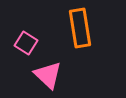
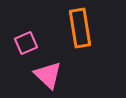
pink square: rotated 35 degrees clockwise
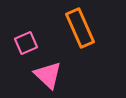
orange rectangle: rotated 15 degrees counterclockwise
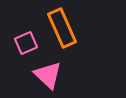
orange rectangle: moved 18 px left
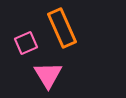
pink triangle: rotated 16 degrees clockwise
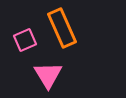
pink square: moved 1 px left, 3 px up
